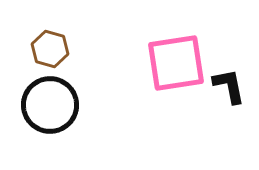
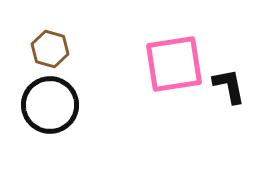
pink square: moved 2 px left, 1 px down
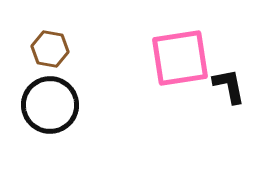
brown hexagon: rotated 6 degrees counterclockwise
pink square: moved 6 px right, 6 px up
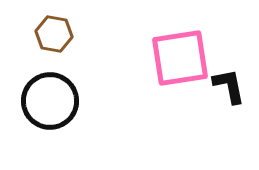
brown hexagon: moved 4 px right, 15 px up
black circle: moved 4 px up
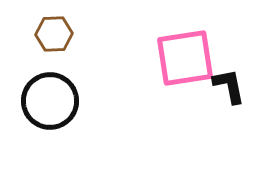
brown hexagon: rotated 12 degrees counterclockwise
pink square: moved 5 px right
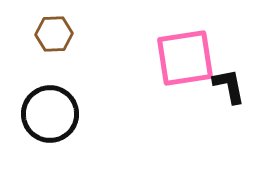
black circle: moved 13 px down
